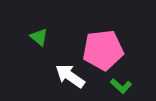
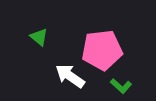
pink pentagon: moved 1 px left
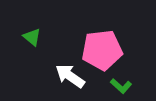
green triangle: moved 7 px left
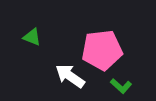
green triangle: rotated 18 degrees counterclockwise
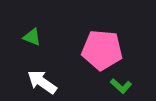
pink pentagon: rotated 12 degrees clockwise
white arrow: moved 28 px left, 6 px down
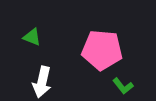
white arrow: rotated 112 degrees counterclockwise
green L-shape: moved 2 px right; rotated 10 degrees clockwise
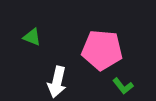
white arrow: moved 15 px right
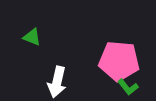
pink pentagon: moved 17 px right, 11 px down
green L-shape: moved 5 px right, 1 px down
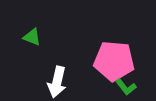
pink pentagon: moved 5 px left
green L-shape: moved 2 px left
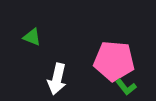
white arrow: moved 3 px up
